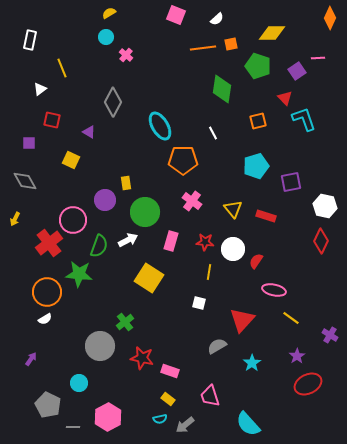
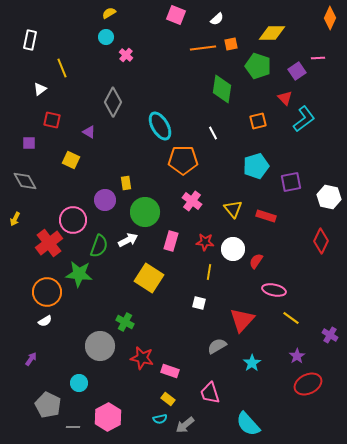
cyan L-shape at (304, 119): rotated 72 degrees clockwise
white hexagon at (325, 206): moved 4 px right, 9 px up
white semicircle at (45, 319): moved 2 px down
green cross at (125, 322): rotated 24 degrees counterclockwise
pink trapezoid at (210, 396): moved 3 px up
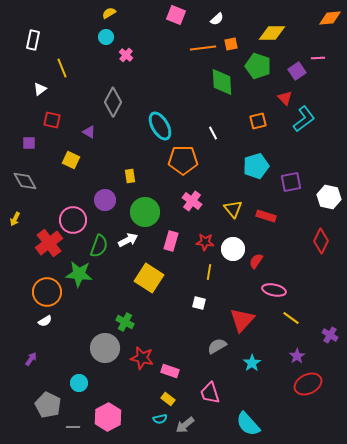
orange diamond at (330, 18): rotated 60 degrees clockwise
white rectangle at (30, 40): moved 3 px right
green diamond at (222, 89): moved 7 px up; rotated 12 degrees counterclockwise
yellow rectangle at (126, 183): moved 4 px right, 7 px up
gray circle at (100, 346): moved 5 px right, 2 px down
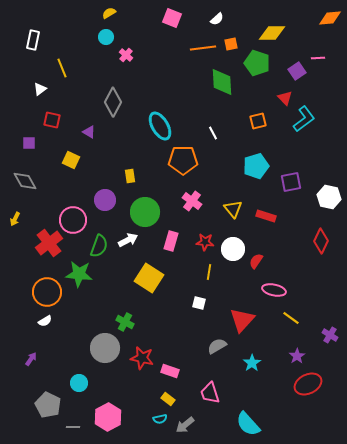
pink square at (176, 15): moved 4 px left, 3 px down
green pentagon at (258, 66): moved 1 px left, 3 px up
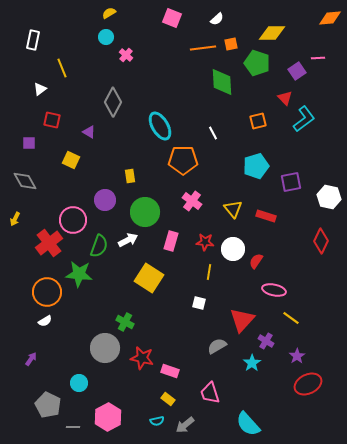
purple cross at (330, 335): moved 64 px left, 6 px down
cyan semicircle at (160, 419): moved 3 px left, 2 px down
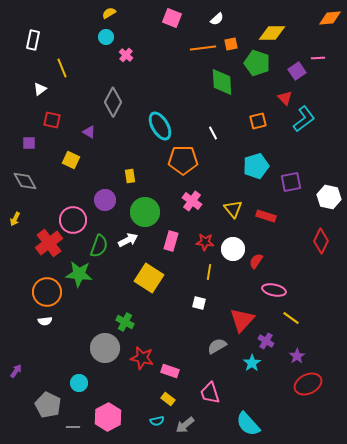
white semicircle at (45, 321): rotated 24 degrees clockwise
purple arrow at (31, 359): moved 15 px left, 12 px down
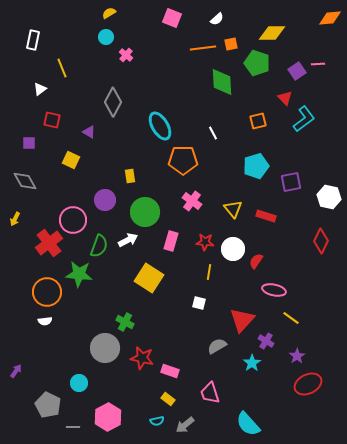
pink line at (318, 58): moved 6 px down
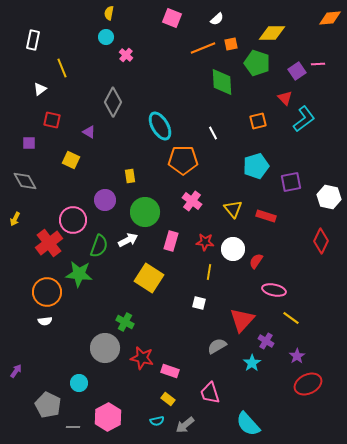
yellow semicircle at (109, 13): rotated 48 degrees counterclockwise
orange line at (203, 48): rotated 15 degrees counterclockwise
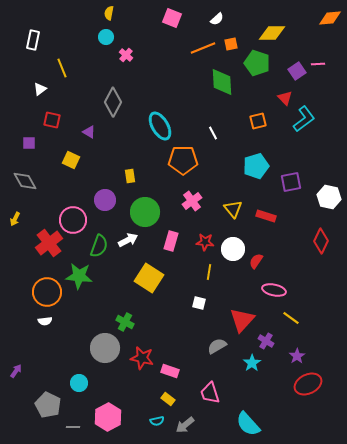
pink cross at (192, 201): rotated 18 degrees clockwise
green star at (79, 274): moved 2 px down
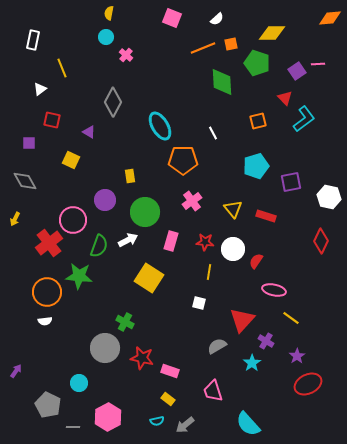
pink trapezoid at (210, 393): moved 3 px right, 2 px up
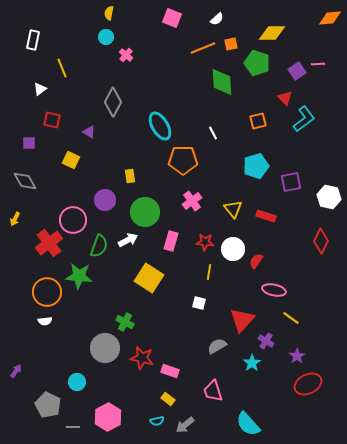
cyan circle at (79, 383): moved 2 px left, 1 px up
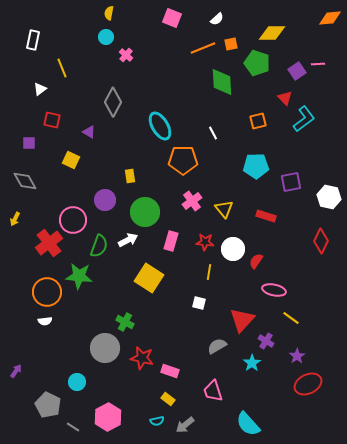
cyan pentagon at (256, 166): rotated 15 degrees clockwise
yellow triangle at (233, 209): moved 9 px left
gray line at (73, 427): rotated 32 degrees clockwise
